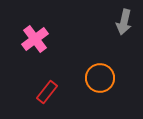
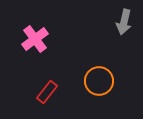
orange circle: moved 1 px left, 3 px down
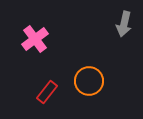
gray arrow: moved 2 px down
orange circle: moved 10 px left
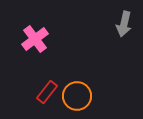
orange circle: moved 12 px left, 15 px down
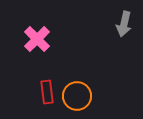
pink cross: moved 2 px right; rotated 8 degrees counterclockwise
red rectangle: rotated 45 degrees counterclockwise
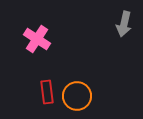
pink cross: rotated 12 degrees counterclockwise
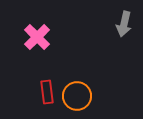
pink cross: moved 2 px up; rotated 12 degrees clockwise
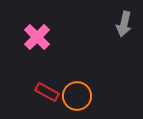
red rectangle: rotated 55 degrees counterclockwise
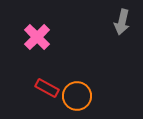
gray arrow: moved 2 px left, 2 px up
red rectangle: moved 4 px up
